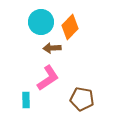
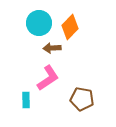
cyan circle: moved 2 px left, 1 px down
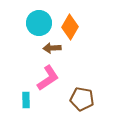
orange diamond: rotated 15 degrees counterclockwise
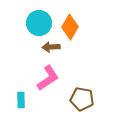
brown arrow: moved 1 px left, 1 px up
cyan rectangle: moved 5 px left
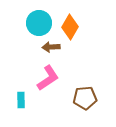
brown pentagon: moved 3 px right, 1 px up; rotated 15 degrees counterclockwise
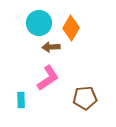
orange diamond: moved 1 px right, 1 px down
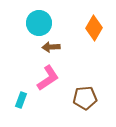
orange diamond: moved 23 px right
cyan rectangle: rotated 21 degrees clockwise
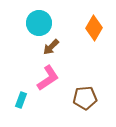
brown arrow: rotated 42 degrees counterclockwise
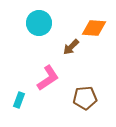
orange diamond: rotated 65 degrees clockwise
brown arrow: moved 20 px right
cyan rectangle: moved 2 px left
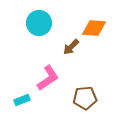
cyan rectangle: moved 3 px right; rotated 49 degrees clockwise
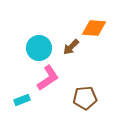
cyan circle: moved 25 px down
